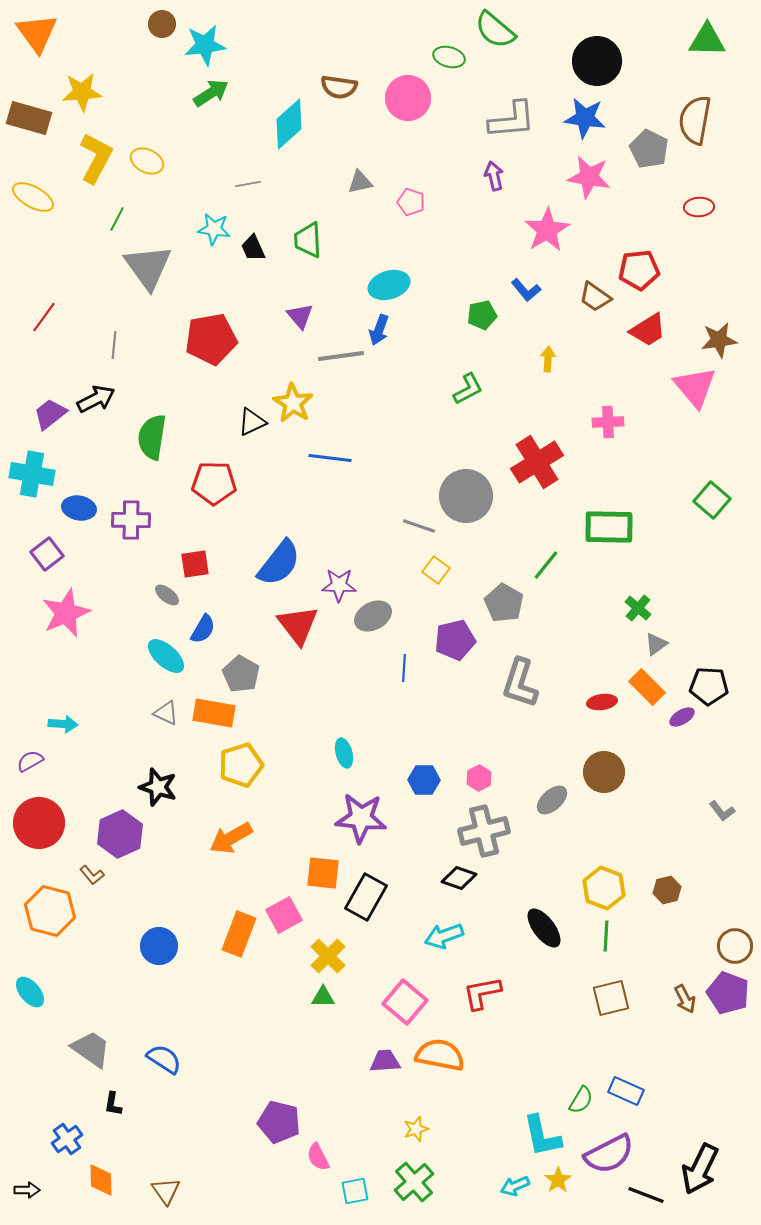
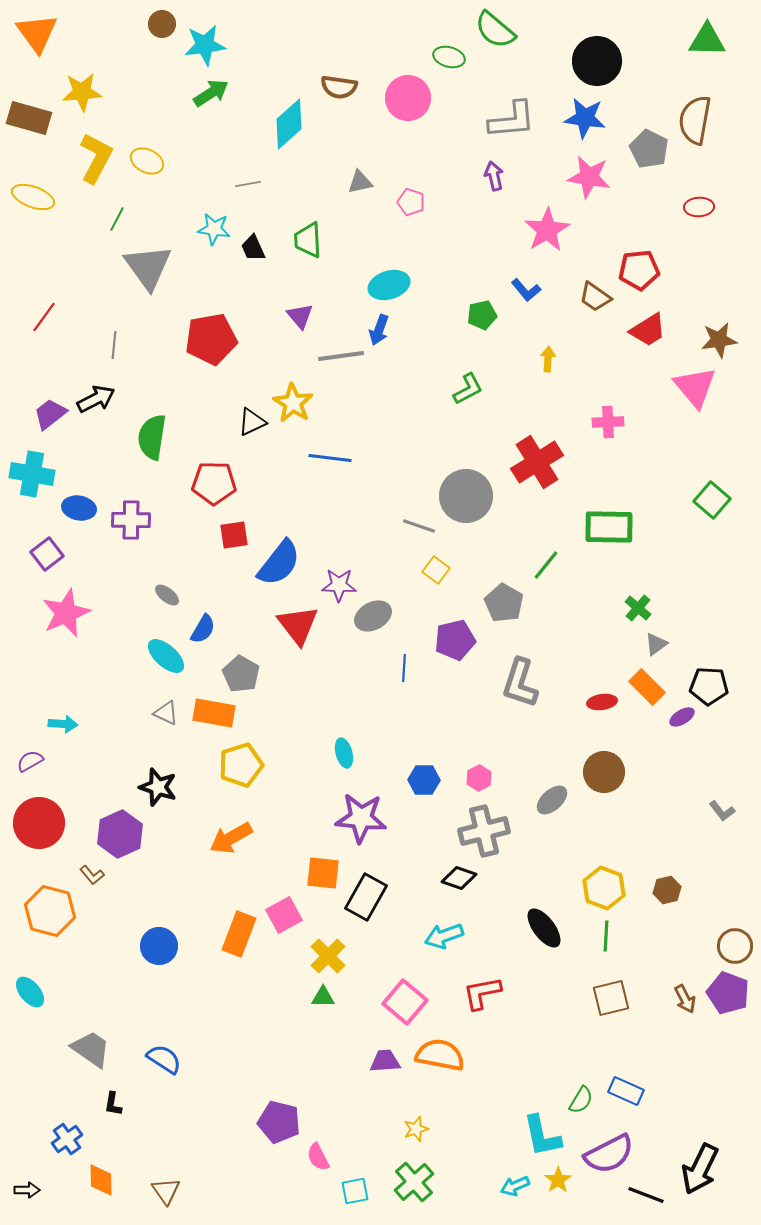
yellow ellipse at (33, 197): rotated 9 degrees counterclockwise
red square at (195, 564): moved 39 px right, 29 px up
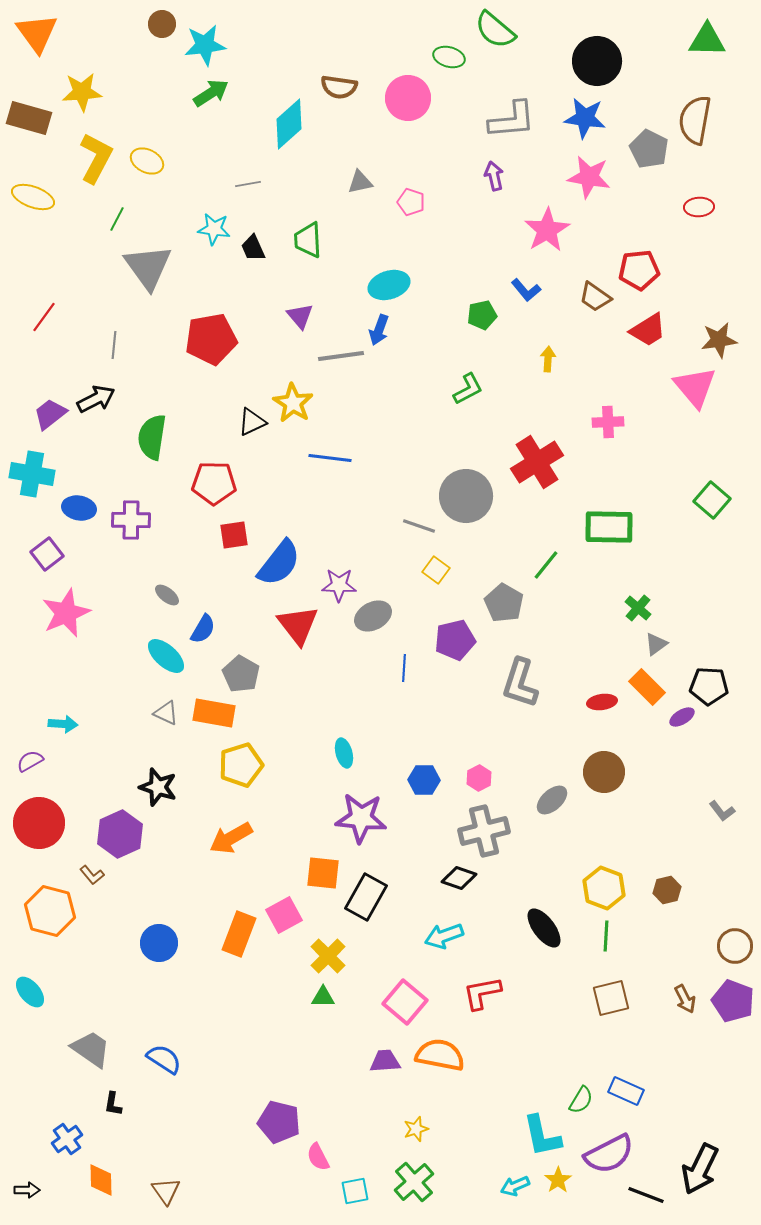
blue circle at (159, 946): moved 3 px up
purple pentagon at (728, 993): moved 5 px right, 8 px down
